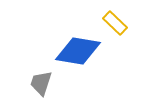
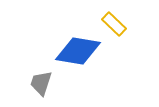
yellow rectangle: moved 1 px left, 1 px down
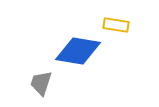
yellow rectangle: moved 2 px right, 1 px down; rotated 35 degrees counterclockwise
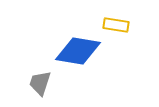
gray trapezoid: moved 1 px left
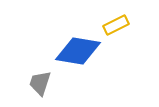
yellow rectangle: rotated 35 degrees counterclockwise
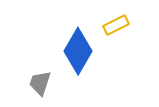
blue diamond: rotated 69 degrees counterclockwise
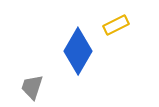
gray trapezoid: moved 8 px left, 4 px down
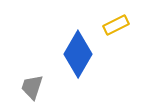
blue diamond: moved 3 px down
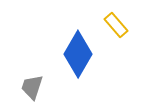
yellow rectangle: rotated 75 degrees clockwise
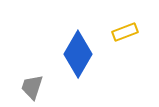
yellow rectangle: moved 9 px right, 7 px down; rotated 70 degrees counterclockwise
